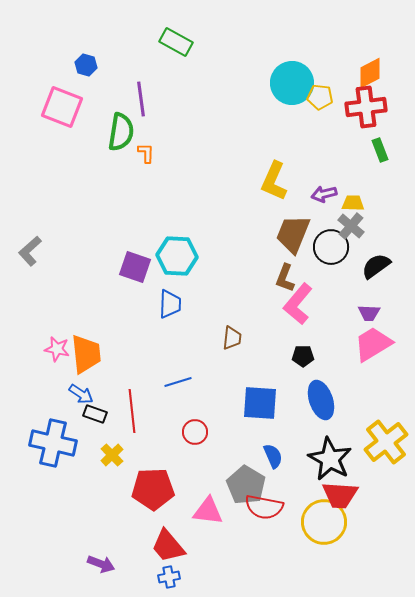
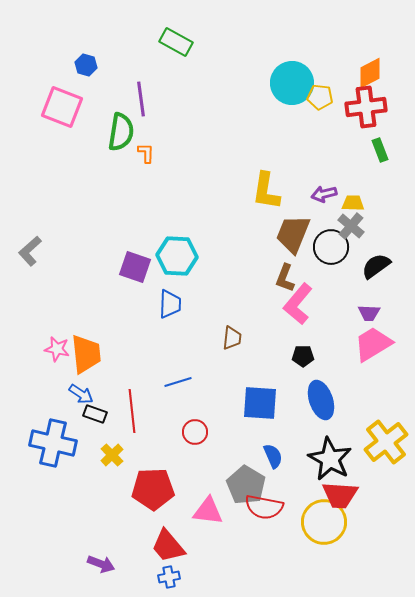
yellow L-shape at (274, 181): moved 8 px left, 10 px down; rotated 15 degrees counterclockwise
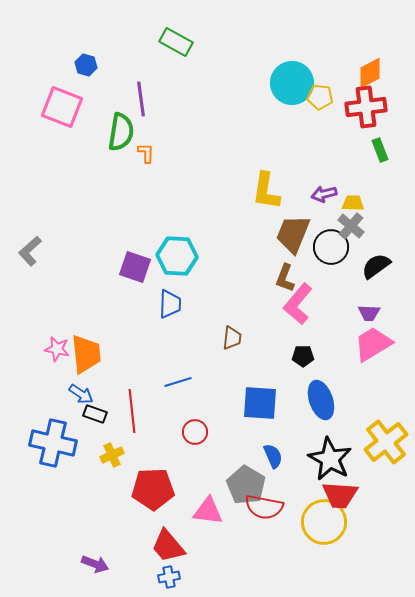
yellow cross at (112, 455): rotated 20 degrees clockwise
purple arrow at (101, 564): moved 6 px left
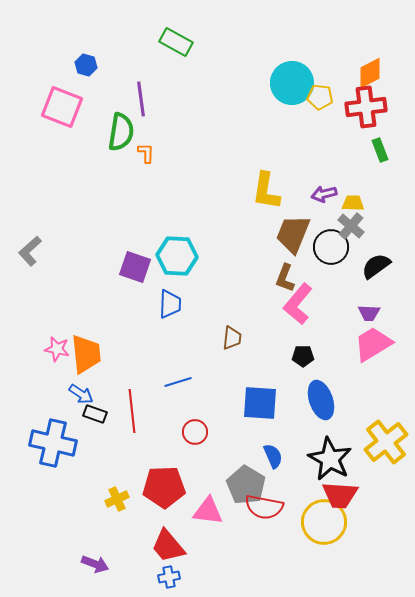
yellow cross at (112, 455): moved 5 px right, 44 px down
red pentagon at (153, 489): moved 11 px right, 2 px up
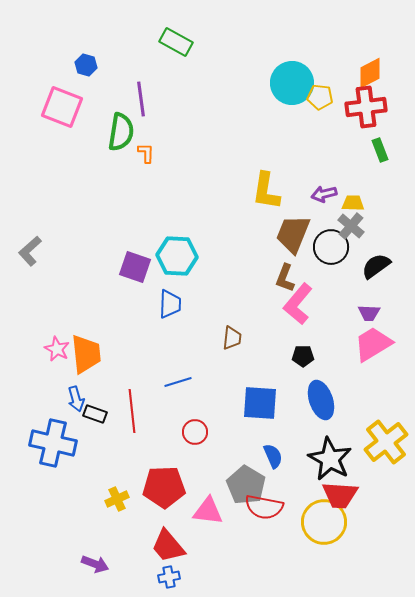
pink star at (57, 349): rotated 15 degrees clockwise
blue arrow at (81, 394): moved 5 px left, 5 px down; rotated 40 degrees clockwise
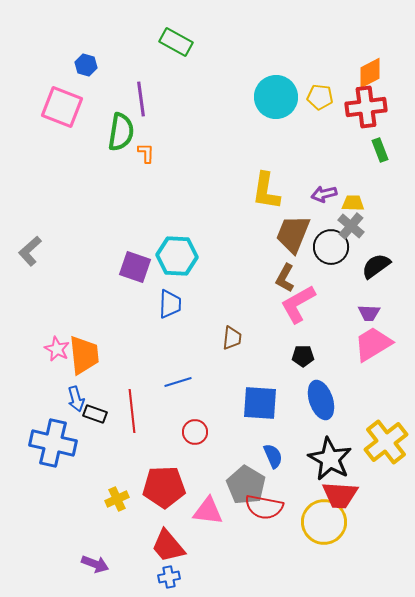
cyan circle at (292, 83): moved 16 px left, 14 px down
brown L-shape at (285, 278): rotated 8 degrees clockwise
pink L-shape at (298, 304): rotated 21 degrees clockwise
orange trapezoid at (86, 354): moved 2 px left, 1 px down
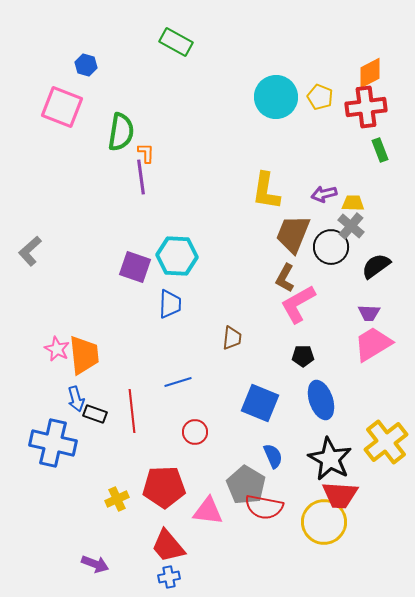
yellow pentagon at (320, 97): rotated 15 degrees clockwise
purple line at (141, 99): moved 78 px down
blue square at (260, 403): rotated 18 degrees clockwise
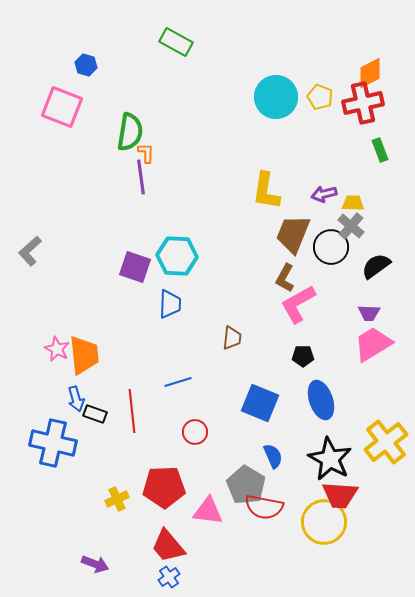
red cross at (366, 107): moved 3 px left, 4 px up; rotated 6 degrees counterclockwise
green semicircle at (121, 132): moved 9 px right
blue cross at (169, 577): rotated 25 degrees counterclockwise
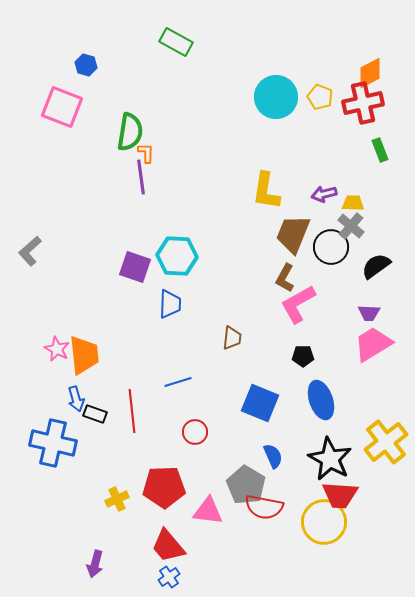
purple arrow at (95, 564): rotated 84 degrees clockwise
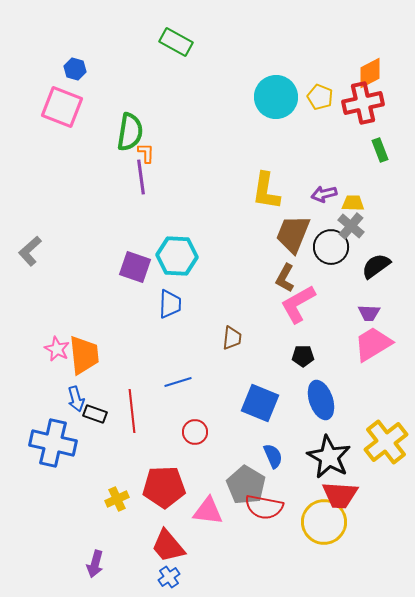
blue hexagon at (86, 65): moved 11 px left, 4 px down
black star at (330, 459): moved 1 px left, 2 px up
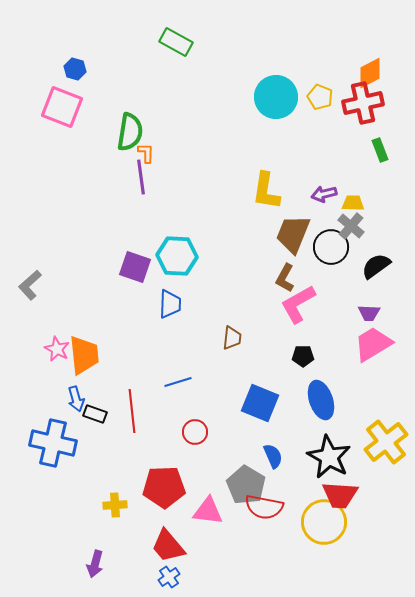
gray L-shape at (30, 251): moved 34 px down
yellow cross at (117, 499): moved 2 px left, 6 px down; rotated 20 degrees clockwise
